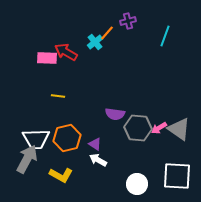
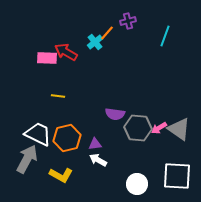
white trapezoid: moved 2 px right, 5 px up; rotated 152 degrees counterclockwise
purple triangle: rotated 40 degrees counterclockwise
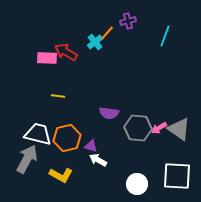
purple semicircle: moved 6 px left, 1 px up
white trapezoid: rotated 12 degrees counterclockwise
purple triangle: moved 4 px left, 2 px down; rotated 24 degrees clockwise
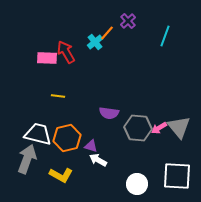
purple cross: rotated 28 degrees counterclockwise
red arrow: rotated 30 degrees clockwise
gray triangle: moved 2 px up; rotated 15 degrees clockwise
gray arrow: rotated 8 degrees counterclockwise
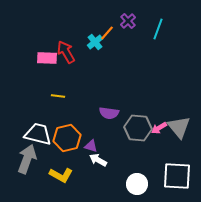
cyan line: moved 7 px left, 7 px up
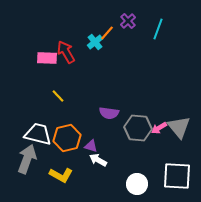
yellow line: rotated 40 degrees clockwise
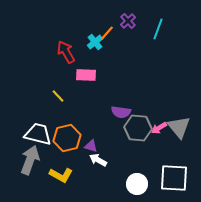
pink rectangle: moved 39 px right, 17 px down
purple semicircle: moved 12 px right, 1 px up
gray arrow: moved 3 px right, 1 px down
white square: moved 3 px left, 2 px down
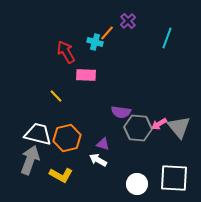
cyan line: moved 9 px right, 9 px down
cyan cross: rotated 35 degrees counterclockwise
yellow line: moved 2 px left
pink arrow: moved 4 px up
purple triangle: moved 12 px right, 2 px up
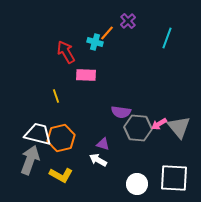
yellow line: rotated 24 degrees clockwise
orange hexagon: moved 6 px left
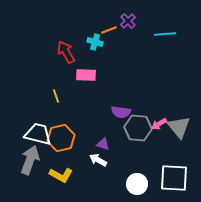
orange line: moved 2 px right, 3 px up; rotated 28 degrees clockwise
cyan line: moved 2 px left, 4 px up; rotated 65 degrees clockwise
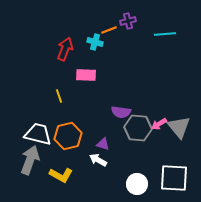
purple cross: rotated 28 degrees clockwise
red arrow: moved 1 px left, 3 px up; rotated 50 degrees clockwise
yellow line: moved 3 px right
orange hexagon: moved 7 px right, 2 px up
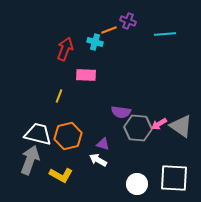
purple cross: rotated 35 degrees clockwise
yellow line: rotated 40 degrees clockwise
gray triangle: moved 2 px right, 1 px up; rotated 15 degrees counterclockwise
